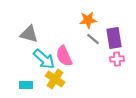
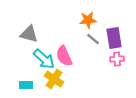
yellow cross: moved 1 px left
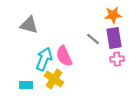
orange star: moved 25 px right, 5 px up
gray triangle: moved 9 px up
cyan arrow: rotated 110 degrees counterclockwise
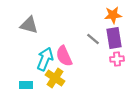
cyan arrow: moved 1 px right
yellow cross: moved 1 px right, 1 px up
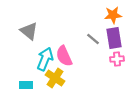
gray triangle: moved 6 px down; rotated 24 degrees clockwise
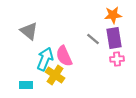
yellow cross: moved 3 px up
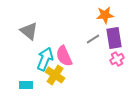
orange star: moved 8 px left
gray line: rotated 72 degrees counterclockwise
pink cross: rotated 24 degrees counterclockwise
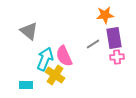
gray line: moved 5 px down
pink cross: moved 2 px up; rotated 24 degrees clockwise
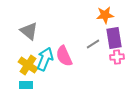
yellow cross: moved 27 px left, 10 px up
